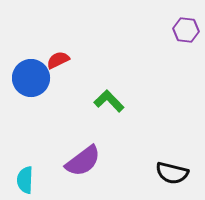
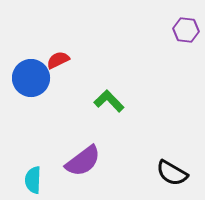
black semicircle: rotated 16 degrees clockwise
cyan semicircle: moved 8 px right
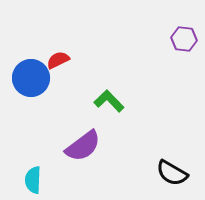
purple hexagon: moved 2 px left, 9 px down
purple semicircle: moved 15 px up
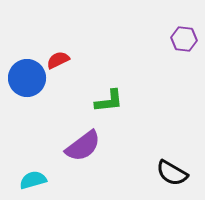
blue circle: moved 4 px left
green L-shape: rotated 128 degrees clockwise
cyan semicircle: rotated 72 degrees clockwise
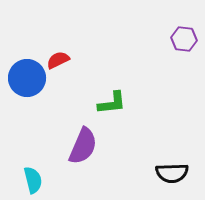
green L-shape: moved 3 px right, 2 px down
purple semicircle: rotated 30 degrees counterclockwise
black semicircle: rotated 32 degrees counterclockwise
cyan semicircle: rotated 92 degrees clockwise
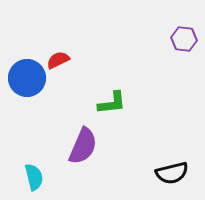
black semicircle: rotated 12 degrees counterclockwise
cyan semicircle: moved 1 px right, 3 px up
